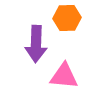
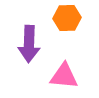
purple arrow: moved 7 px left
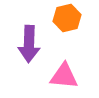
orange hexagon: rotated 12 degrees counterclockwise
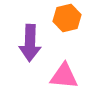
purple arrow: moved 1 px right, 1 px up
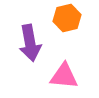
purple arrow: rotated 12 degrees counterclockwise
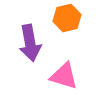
pink triangle: rotated 12 degrees clockwise
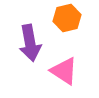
pink triangle: moved 5 px up; rotated 16 degrees clockwise
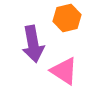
purple arrow: moved 3 px right, 1 px down
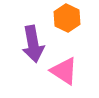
orange hexagon: rotated 20 degrees counterclockwise
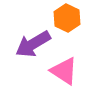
purple arrow: rotated 69 degrees clockwise
